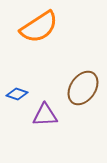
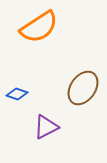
purple triangle: moved 1 px right, 12 px down; rotated 24 degrees counterclockwise
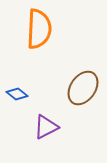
orange semicircle: moved 2 px down; rotated 54 degrees counterclockwise
blue diamond: rotated 20 degrees clockwise
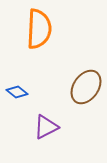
brown ellipse: moved 3 px right, 1 px up
blue diamond: moved 2 px up
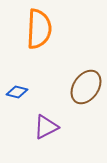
blue diamond: rotated 25 degrees counterclockwise
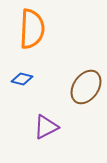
orange semicircle: moved 7 px left
blue diamond: moved 5 px right, 13 px up
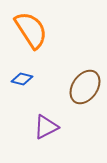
orange semicircle: moved 1 px left, 1 px down; rotated 36 degrees counterclockwise
brown ellipse: moved 1 px left
